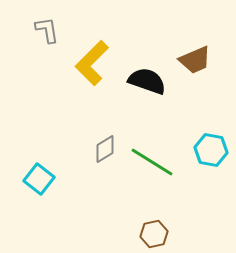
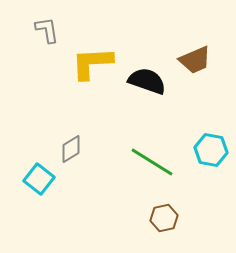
yellow L-shape: rotated 42 degrees clockwise
gray diamond: moved 34 px left
brown hexagon: moved 10 px right, 16 px up
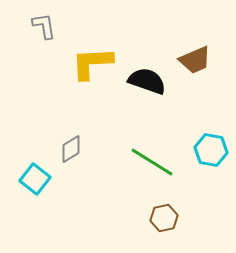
gray L-shape: moved 3 px left, 4 px up
cyan square: moved 4 px left
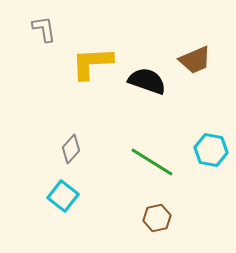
gray L-shape: moved 3 px down
gray diamond: rotated 16 degrees counterclockwise
cyan square: moved 28 px right, 17 px down
brown hexagon: moved 7 px left
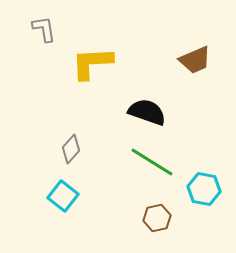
black semicircle: moved 31 px down
cyan hexagon: moved 7 px left, 39 px down
